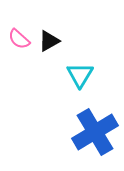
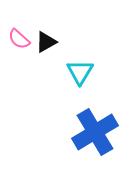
black triangle: moved 3 px left, 1 px down
cyan triangle: moved 3 px up
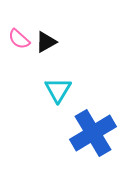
cyan triangle: moved 22 px left, 18 px down
blue cross: moved 2 px left, 1 px down
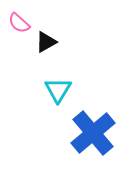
pink semicircle: moved 16 px up
blue cross: rotated 9 degrees counterclockwise
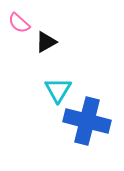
blue cross: moved 6 px left, 12 px up; rotated 36 degrees counterclockwise
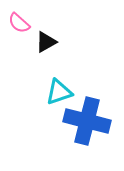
cyan triangle: moved 1 px right, 2 px down; rotated 40 degrees clockwise
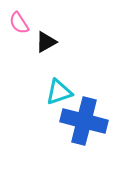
pink semicircle: rotated 15 degrees clockwise
blue cross: moved 3 px left
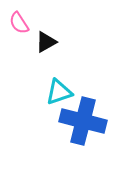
blue cross: moved 1 px left
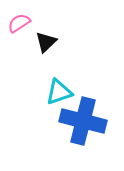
pink semicircle: rotated 90 degrees clockwise
black triangle: rotated 15 degrees counterclockwise
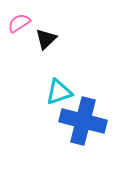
black triangle: moved 3 px up
